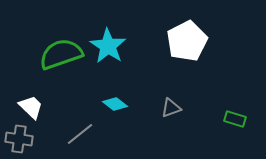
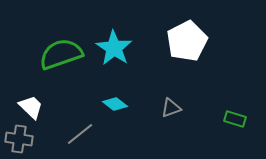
cyan star: moved 6 px right, 2 px down
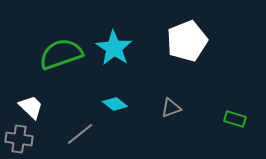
white pentagon: rotated 6 degrees clockwise
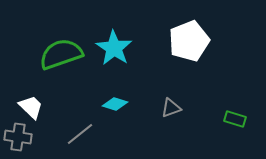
white pentagon: moved 2 px right
cyan diamond: rotated 20 degrees counterclockwise
gray cross: moved 1 px left, 2 px up
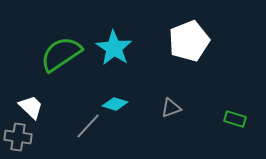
green semicircle: rotated 15 degrees counterclockwise
gray line: moved 8 px right, 8 px up; rotated 8 degrees counterclockwise
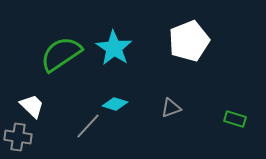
white trapezoid: moved 1 px right, 1 px up
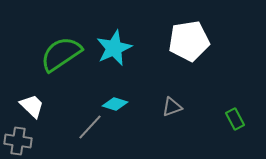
white pentagon: rotated 12 degrees clockwise
cyan star: rotated 15 degrees clockwise
gray triangle: moved 1 px right, 1 px up
green rectangle: rotated 45 degrees clockwise
gray line: moved 2 px right, 1 px down
gray cross: moved 4 px down
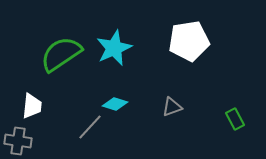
white trapezoid: rotated 52 degrees clockwise
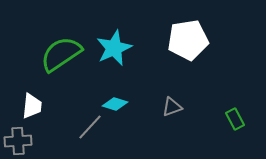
white pentagon: moved 1 px left, 1 px up
gray cross: rotated 12 degrees counterclockwise
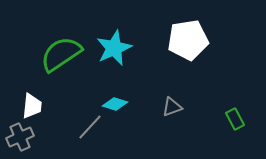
gray cross: moved 2 px right, 4 px up; rotated 20 degrees counterclockwise
